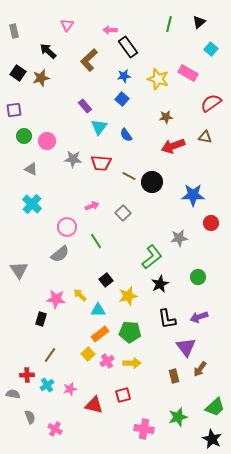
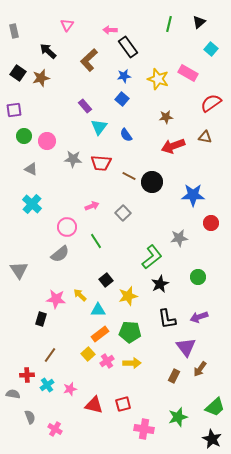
brown rectangle at (174, 376): rotated 40 degrees clockwise
red square at (123, 395): moved 9 px down
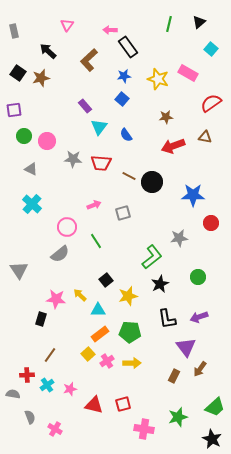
pink arrow at (92, 206): moved 2 px right, 1 px up
gray square at (123, 213): rotated 28 degrees clockwise
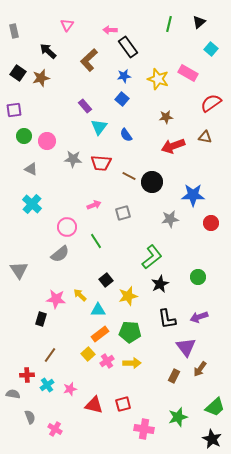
gray star at (179, 238): moved 9 px left, 19 px up
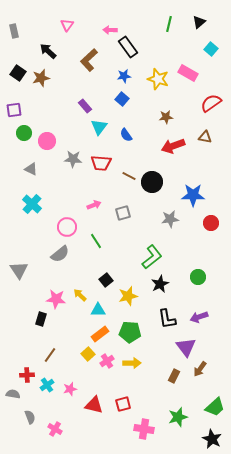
green circle at (24, 136): moved 3 px up
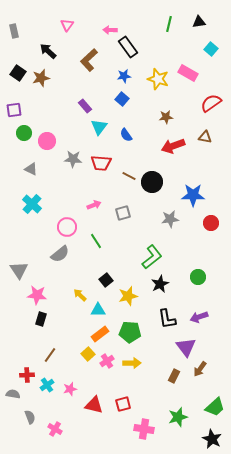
black triangle at (199, 22): rotated 32 degrees clockwise
pink star at (56, 299): moved 19 px left, 4 px up
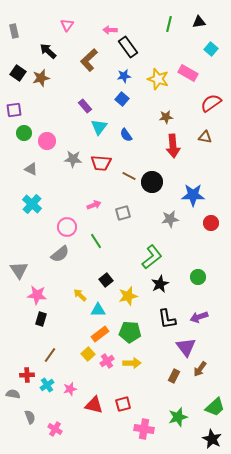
red arrow at (173, 146): rotated 75 degrees counterclockwise
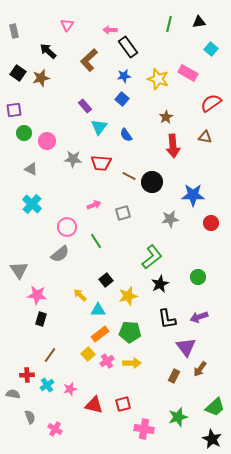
brown star at (166, 117): rotated 24 degrees counterclockwise
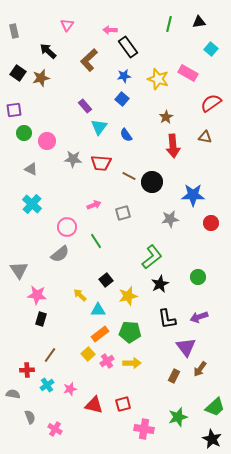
red cross at (27, 375): moved 5 px up
